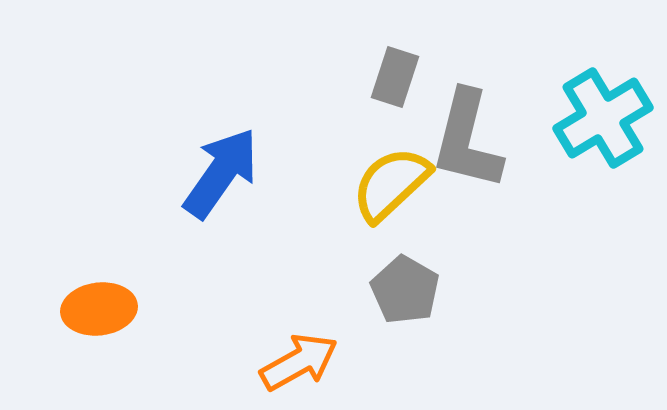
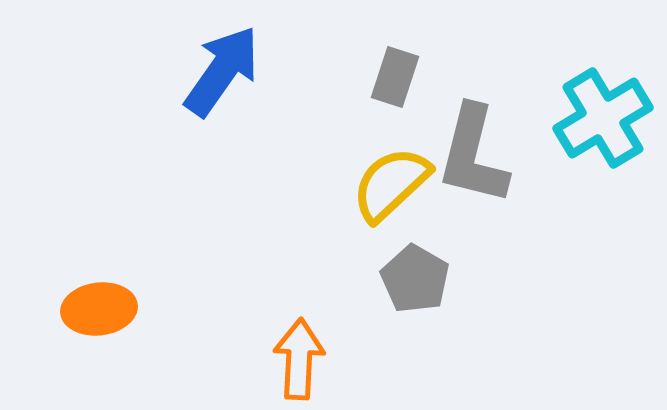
gray L-shape: moved 6 px right, 15 px down
blue arrow: moved 1 px right, 102 px up
gray pentagon: moved 10 px right, 11 px up
orange arrow: moved 3 px up; rotated 58 degrees counterclockwise
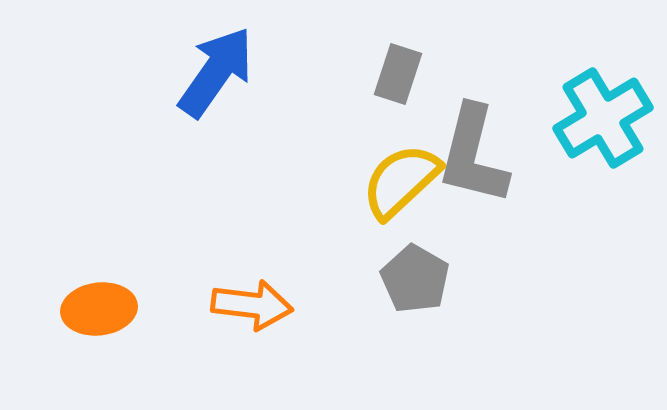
blue arrow: moved 6 px left, 1 px down
gray rectangle: moved 3 px right, 3 px up
yellow semicircle: moved 10 px right, 3 px up
orange arrow: moved 47 px left, 54 px up; rotated 94 degrees clockwise
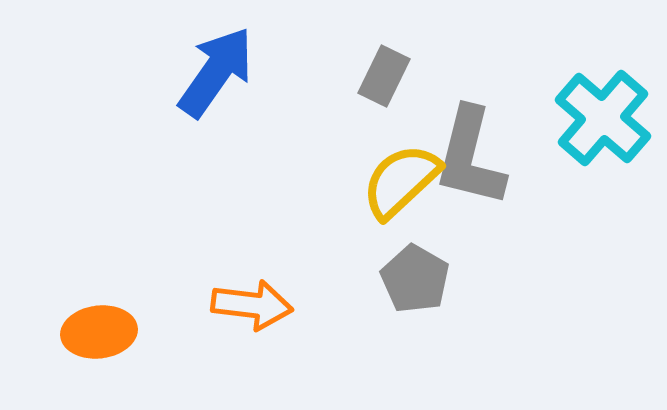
gray rectangle: moved 14 px left, 2 px down; rotated 8 degrees clockwise
cyan cross: rotated 18 degrees counterclockwise
gray L-shape: moved 3 px left, 2 px down
orange ellipse: moved 23 px down
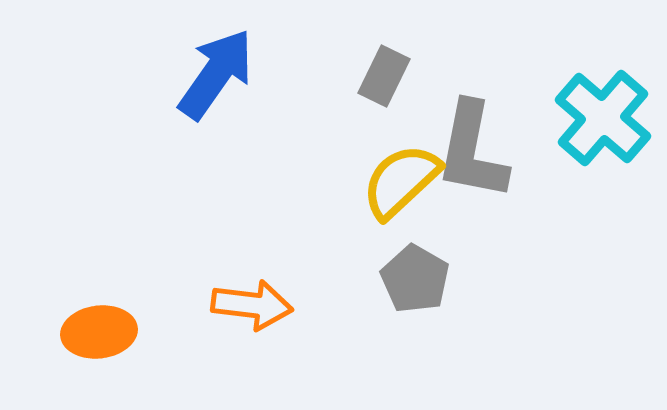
blue arrow: moved 2 px down
gray L-shape: moved 2 px right, 6 px up; rotated 3 degrees counterclockwise
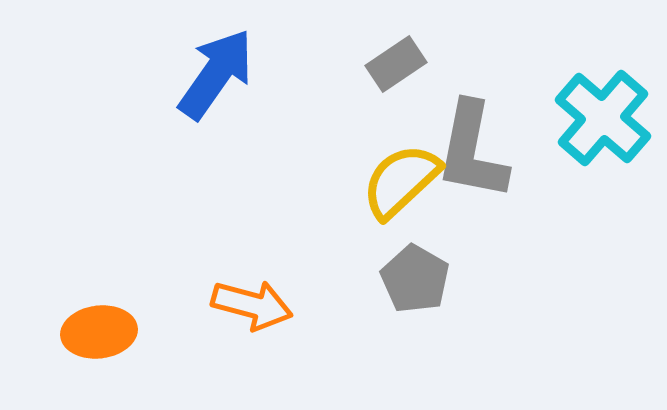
gray rectangle: moved 12 px right, 12 px up; rotated 30 degrees clockwise
orange arrow: rotated 8 degrees clockwise
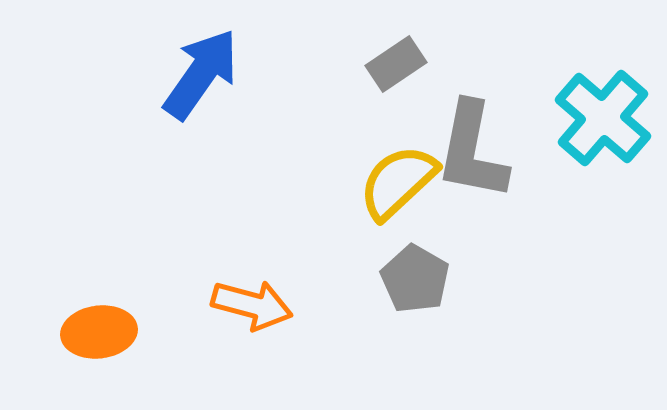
blue arrow: moved 15 px left
yellow semicircle: moved 3 px left, 1 px down
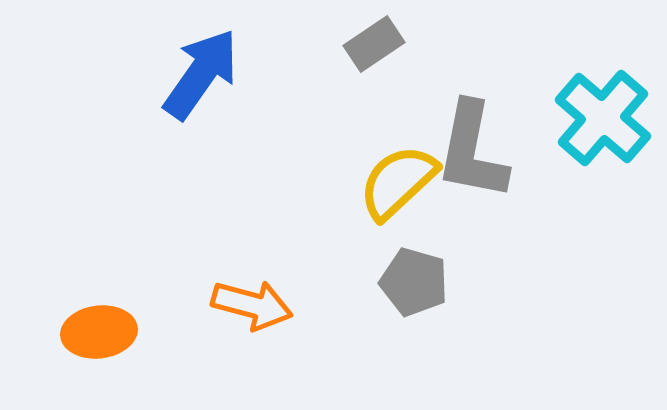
gray rectangle: moved 22 px left, 20 px up
gray pentagon: moved 1 px left, 3 px down; rotated 14 degrees counterclockwise
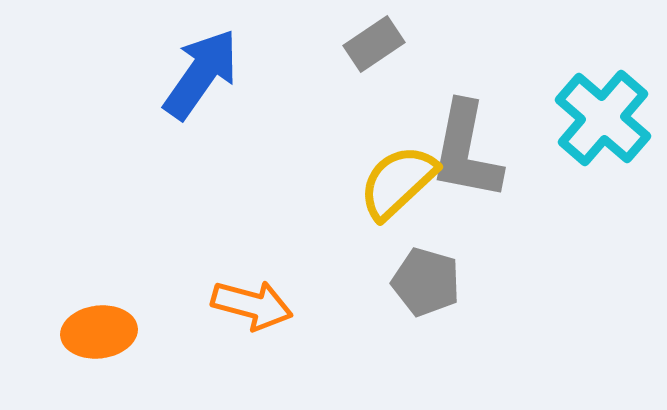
gray L-shape: moved 6 px left
gray pentagon: moved 12 px right
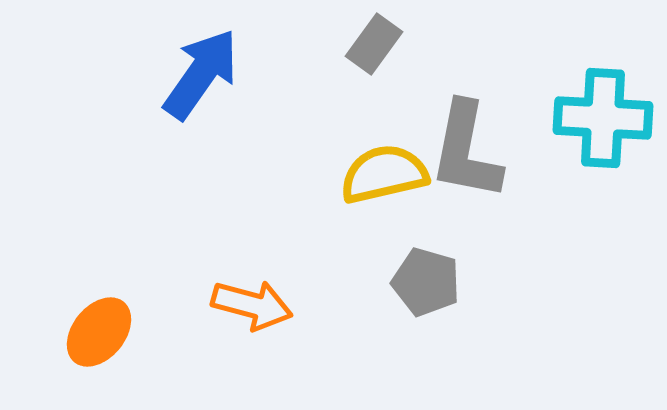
gray rectangle: rotated 20 degrees counterclockwise
cyan cross: rotated 38 degrees counterclockwise
yellow semicircle: moved 14 px left, 8 px up; rotated 30 degrees clockwise
orange ellipse: rotated 44 degrees counterclockwise
